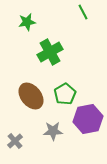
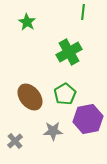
green line: rotated 35 degrees clockwise
green star: rotated 30 degrees counterclockwise
green cross: moved 19 px right
brown ellipse: moved 1 px left, 1 px down
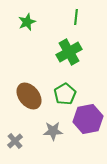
green line: moved 7 px left, 5 px down
green star: rotated 18 degrees clockwise
brown ellipse: moved 1 px left, 1 px up
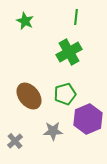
green star: moved 2 px left, 1 px up; rotated 24 degrees counterclockwise
green pentagon: rotated 15 degrees clockwise
purple hexagon: rotated 12 degrees counterclockwise
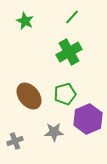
green line: moved 4 px left; rotated 35 degrees clockwise
gray star: moved 1 px right, 1 px down
gray cross: rotated 21 degrees clockwise
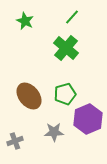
green cross: moved 3 px left, 4 px up; rotated 20 degrees counterclockwise
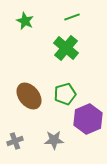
green line: rotated 28 degrees clockwise
gray star: moved 8 px down
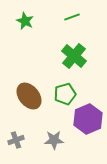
green cross: moved 8 px right, 8 px down
gray cross: moved 1 px right, 1 px up
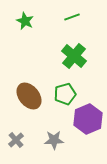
gray cross: rotated 21 degrees counterclockwise
